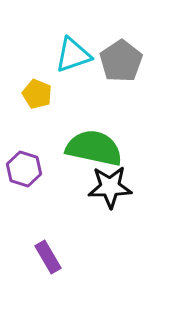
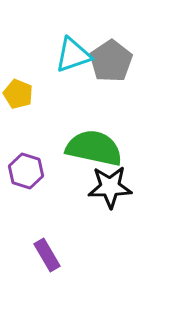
gray pentagon: moved 10 px left
yellow pentagon: moved 19 px left
purple hexagon: moved 2 px right, 2 px down
purple rectangle: moved 1 px left, 2 px up
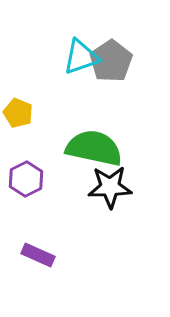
cyan triangle: moved 8 px right, 2 px down
yellow pentagon: moved 19 px down
purple hexagon: moved 8 px down; rotated 16 degrees clockwise
purple rectangle: moved 9 px left; rotated 36 degrees counterclockwise
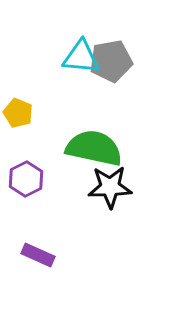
cyan triangle: rotated 24 degrees clockwise
gray pentagon: rotated 24 degrees clockwise
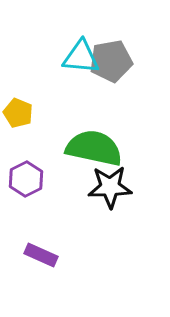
purple rectangle: moved 3 px right
